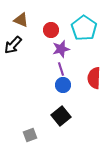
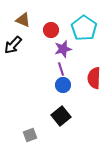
brown triangle: moved 2 px right
purple star: moved 2 px right
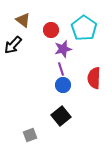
brown triangle: rotated 14 degrees clockwise
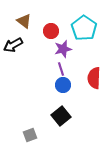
brown triangle: moved 1 px right, 1 px down
red circle: moved 1 px down
black arrow: rotated 18 degrees clockwise
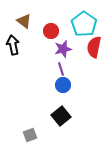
cyan pentagon: moved 4 px up
black arrow: rotated 108 degrees clockwise
red semicircle: moved 31 px up; rotated 10 degrees clockwise
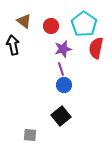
red circle: moved 5 px up
red semicircle: moved 2 px right, 1 px down
blue circle: moved 1 px right
gray square: rotated 24 degrees clockwise
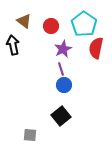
purple star: rotated 12 degrees counterclockwise
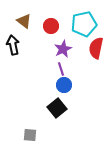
cyan pentagon: rotated 25 degrees clockwise
black square: moved 4 px left, 8 px up
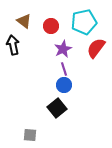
cyan pentagon: moved 2 px up
red semicircle: rotated 25 degrees clockwise
purple line: moved 3 px right
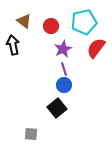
gray square: moved 1 px right, 1 px up
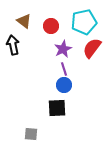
red semicircle: moved 4 px left
black square: rotated 36 degrees clockwise
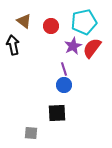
purple star: moved 10 px right, 3 px up
black square: moved 5 px down
gray square: moved 1 px up
